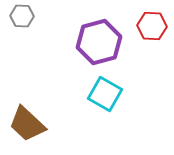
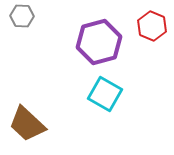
red hexagon: rotated 20 degrees clockwise
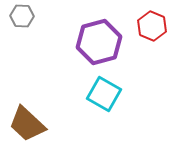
cyan square: moved 1 px left
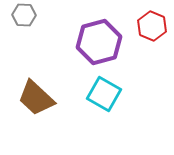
gray hexagon: moved 2 px right, 1 px up
brown trapezoid: moved 9 px right, 26 px up
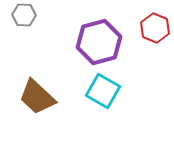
red hexagon: moved 3 px right, 2 px down
cyan square: moved 1 px left, 3 px up
brown trapezoid: moved 1 px right, 1 px up
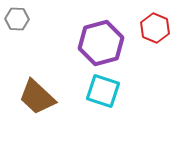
gray hexagon: moved 7 px left, 4 px down
purple hexagon: moved 2 px right, 1 px down
cyan square: rotated 12 degrees counterclockwise
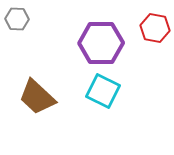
red hexagon: rotated 12 degrees counterclockwise
purple hexagon: rotated 15 degrees clockwise
cyan square: rotated 8 degrees clockwise
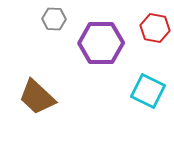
gray hexagon: moved 37 px right
cyan square: moved 45 px right
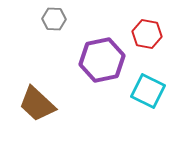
red hexagon: moved 8 px left, 6 px down
purple hexagon: moved 1 px right, 17 px down; rotated 12 degrees counterclockwise
brown trapezoid: moved 7 px down
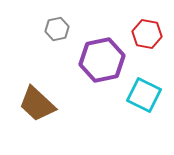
gray hexagon: moved 3 px right, 10 px down; rotated 15 degrees counterclockwise
cyan square: moved 4 px left, 4 px down
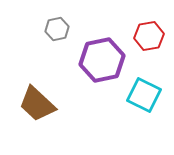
red hexagon: moved 2 px right, 2 px down; rotated 20 degrees counterclockwise
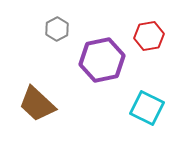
gray hexagon: rotated 15 degrees counterclockwise
cyan square: moved 3 px right, 13 px down
